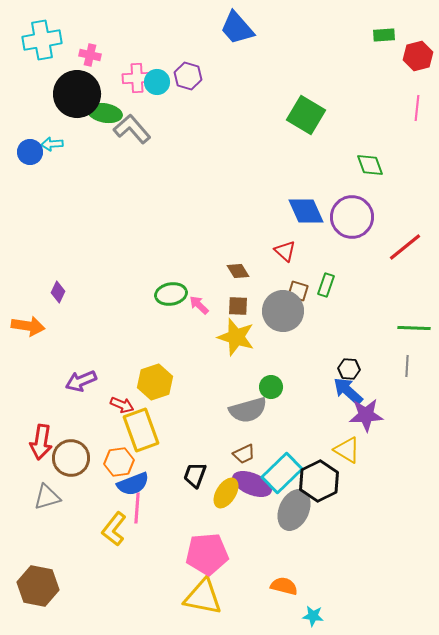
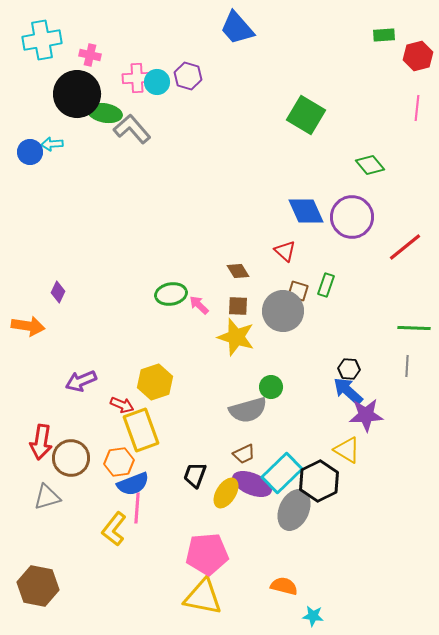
green diamond at (370, 165): rotated 20 degrees counterclockwise
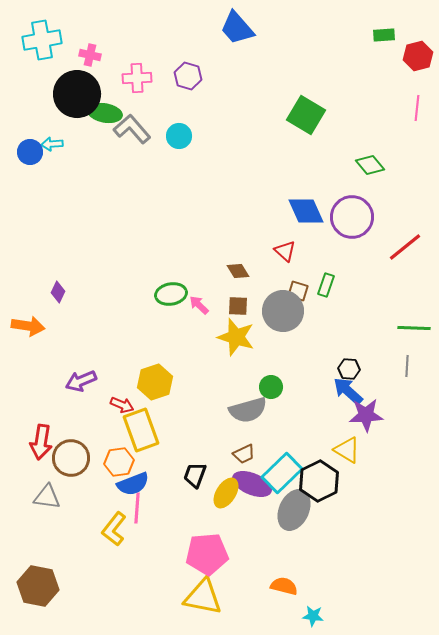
cyan circle at (157, 82): moved 22 px right, 54 px down
gray triangle at (47, 497): rotated 24 degrees clockwise
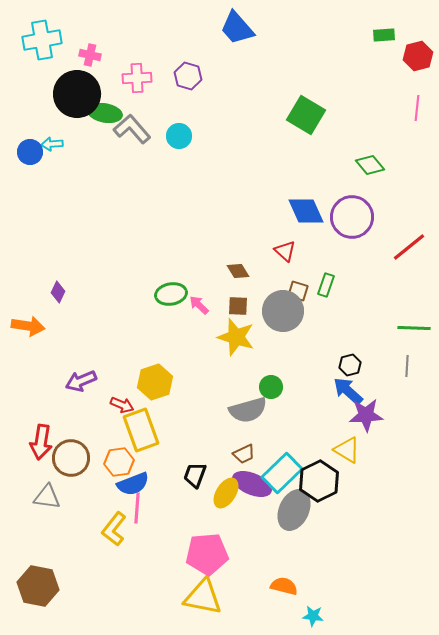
red line at (405, 247): moved 4 px right
black hexagon at (349, 369): moved 1 px right, 4 px up; rotated 20 degrees counterclockwise
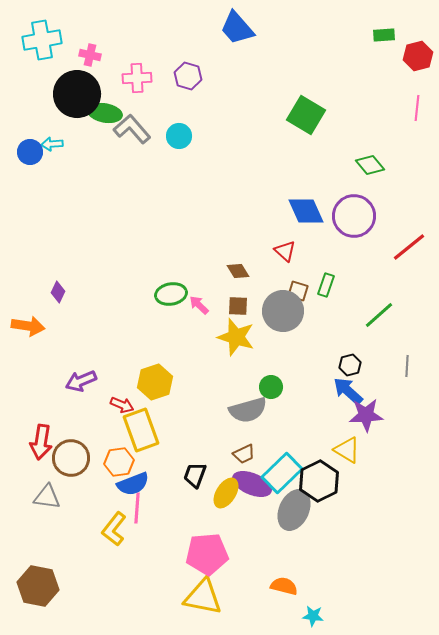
purple circle at (352, 217): moved 2 px right, 1 px up
green line at (414, 328): moved 35 px left, 13 px up; rotated 44 degrees counterclockwise
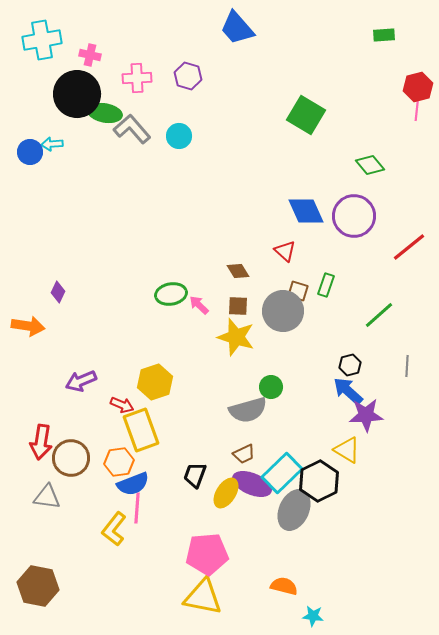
red hexagon at (418, 56): moved 31 px down
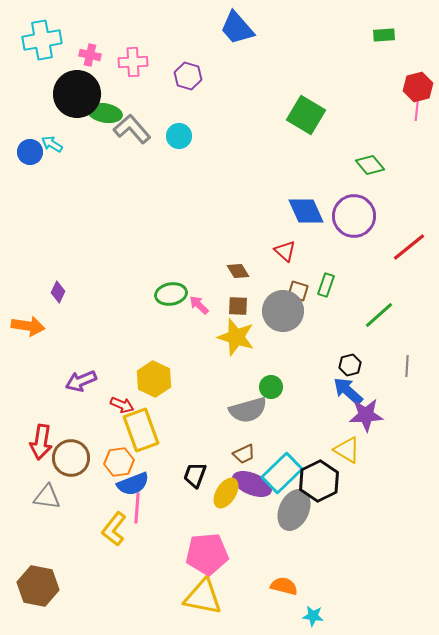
pink cross at (137, 78): moved 4 px left, 16 px up
cyan arrow at (52, 144): rotated 35 degrees clockwise
yellow hexagon at (155, 382): moved 1 px left, 3 px up; rotated 16 degrees counterclockwise
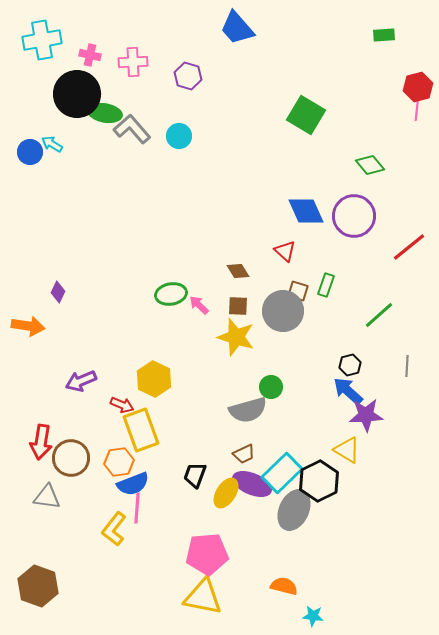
brown hexagon at (38, 586): rotated 9 degrees clockwise
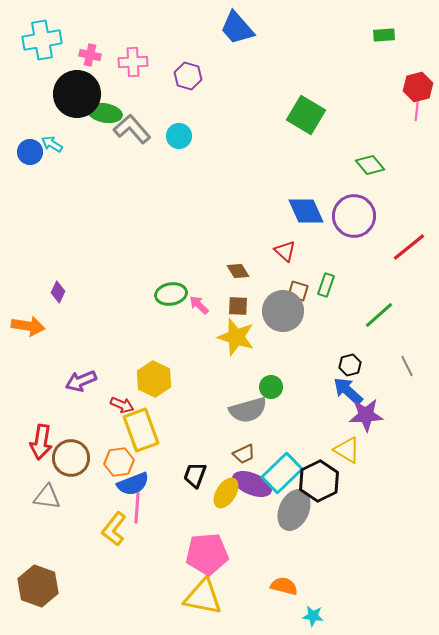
gray line at (407, 366): rotated 30 degrees counterclockwise
